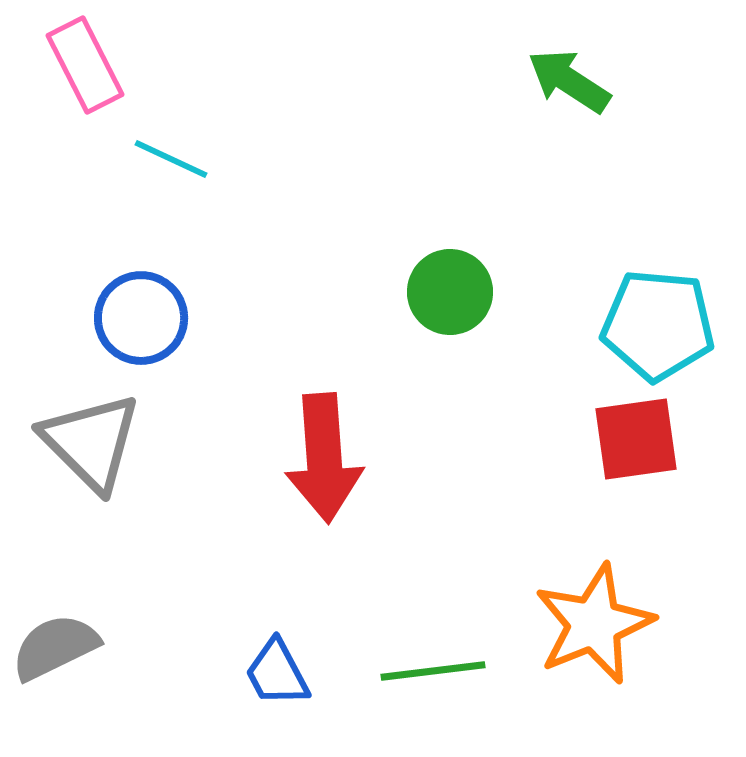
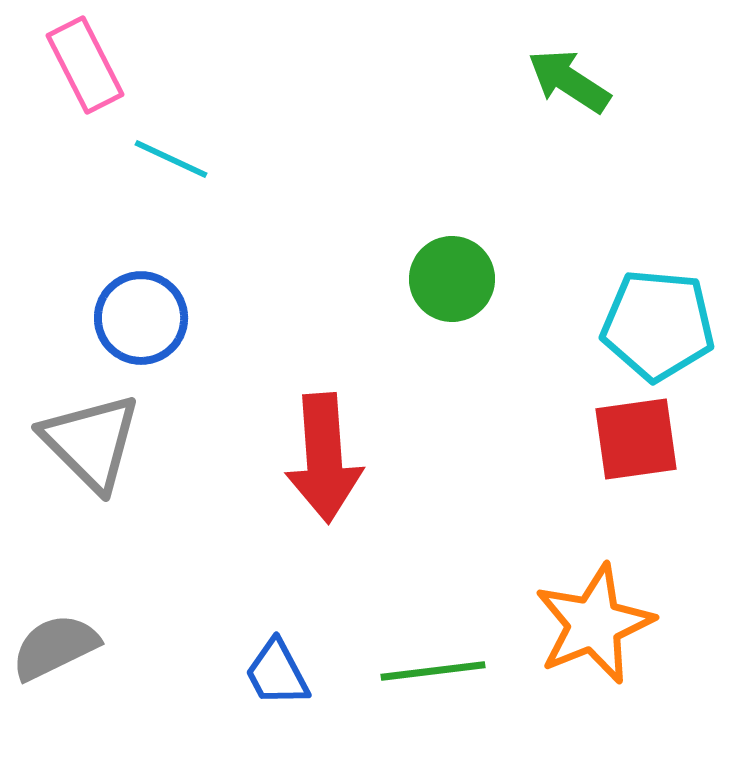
green circle: moved 2 px right, 13 px up
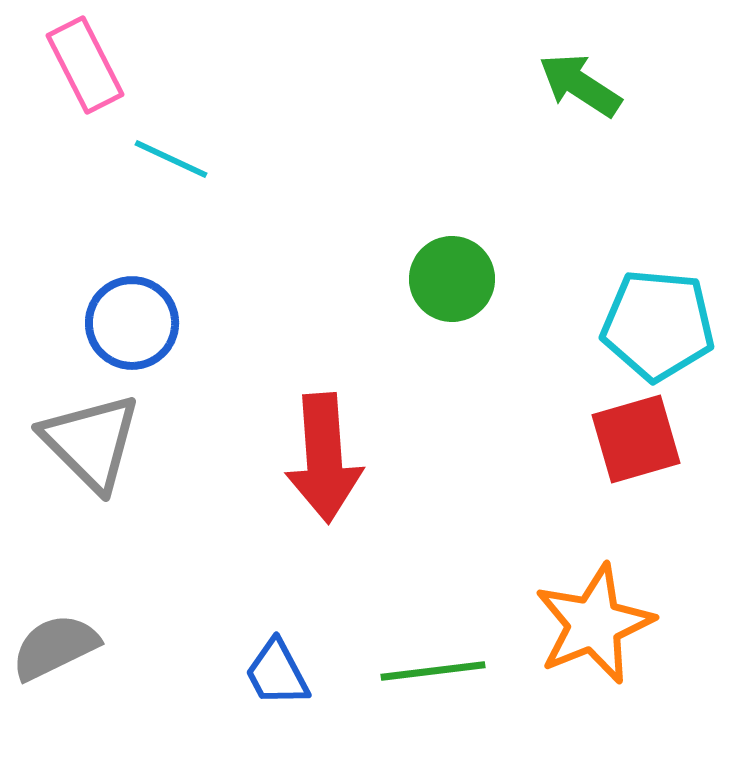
green arrow: moved 11 px right, 4 px down
blue circle: moved 9 px left, 5 px down
red square: rotated 8 degrees counterclockwise
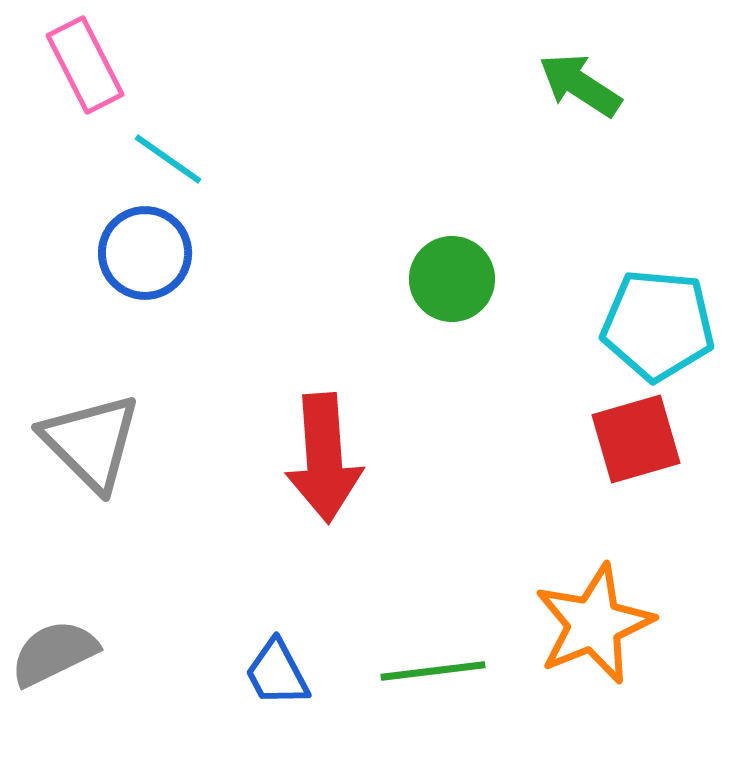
cyan line: moved 3 px left; rotated 10 degrees clockwise
blue circle: moved 13 px right, 70 px up
gray semicircle: moved 1 px left, 6 px down
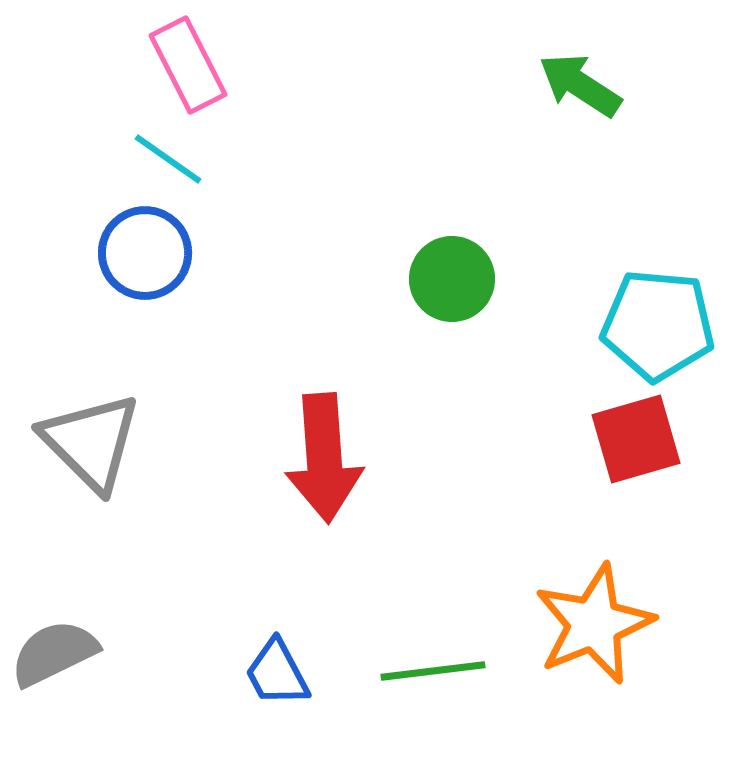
pink rectangle: moved 103 px right
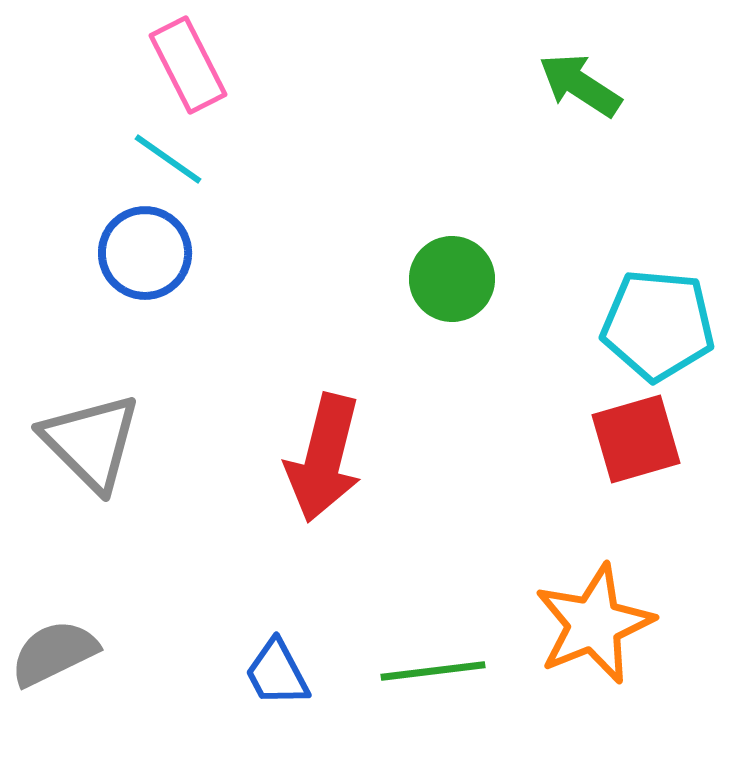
red arrow: rotated 18 degrees clockwise
